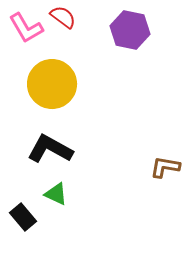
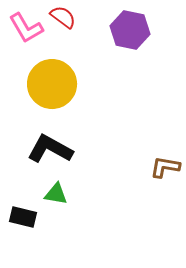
green triangle: rotated 15 degrees counterclockwise
black rectangle: rotated 36 degrees counterclockwise
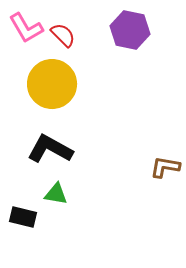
red semicircle: moved 18 px down; rotated 8 degrees clockwise
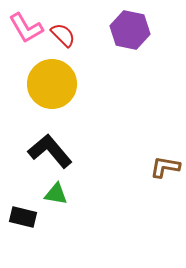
black L-shape: moved 2 px down; rotated 21 degrees clockwise
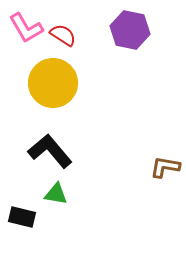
red semicircle: rotated 12 degrees counterclockwise
yellow circle: moved 1 px right, 1 px up
black rectangle: moved 1 px left
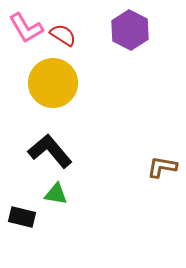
purple hexagon: rotated 15 degrees clockwise
brown L-shape: moved 3 px left
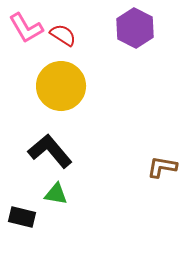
purple hexagon: moved 5 px right, 2 px up
yellow circle: moved 8 px right, 3 px down
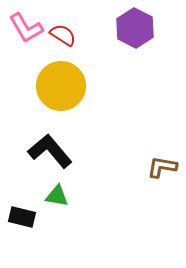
green triangle: moved 1 px right, 2 px down
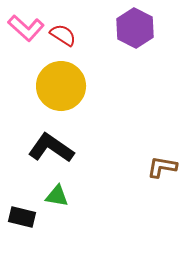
pink L-shape: rotated 18 degrees counterclockwise
black L-shape: moved 1 px right, 3 px up; rotated 15 degrees counterclockwise
